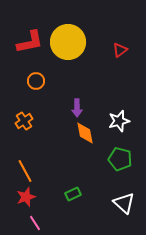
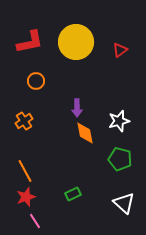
yellow circle: moved 8 px right
pink line: moved 2 px up
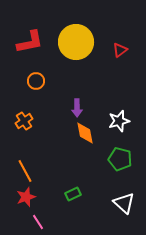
pink line: moved 3 px right, 1 px down
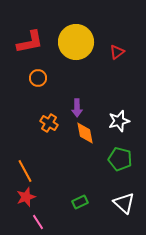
red triangle: moved 3 px left, 2 px down
orange circle: moved 2 px right, 3 px up
orange cross: moved 25 px right, 2 px down; rotated 24 degrees counterclockwise
green rectangle: moved 7 px right, 8 px down
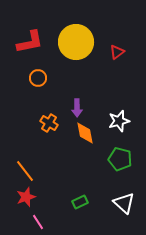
orange line: rotated 10 degrees counterclockwise
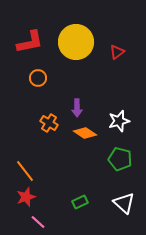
orange diamond: rotated 45 degrees counterclockwise
pink line: rotated 14 degrees counterclockwise
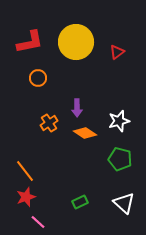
orange cross: rotated 24 degrees clockwise
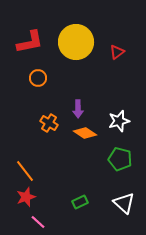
purple arrow: moved 1 px right, 1 px down
orange cross: rotated 24 degrees counterclockwise
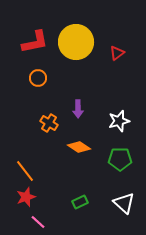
red L-shape: moved 5 px right
red triangle: moved 1 px down
orange diamond: moved 6 px left, 14 px down
green pentagon: rotated 15 degrees counterclockwise
